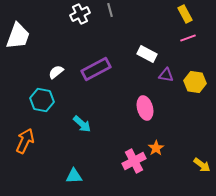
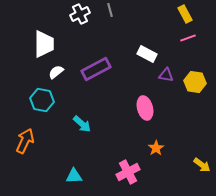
white trapezoid: moved 26 px right, 8 px down; rotated 20 degrees counterclockwise
pink cross: moved 6 px left, 11 px down
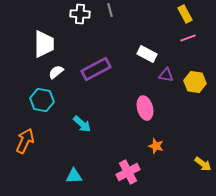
white cross: rotated 30 degrees clockwise
orange star: moved 2 px up; rotated 21 degrees counterclockwise
yellow arrow: moved 1 px right, 1 px up
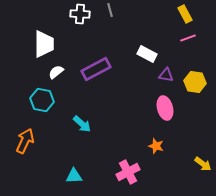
pink ellipse: moved 20 px right
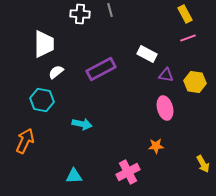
purple rectangle: moved 5 px right
cyan arrow: rotated 30 degrees counterclockwise
orange star: rotated 21 degrees counterclockwise
yellow arrow: rotated 24 degrees clockwise
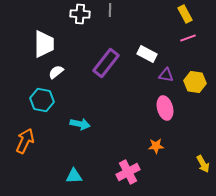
gray line: rotated 16 degrees clockwise
purple rectangle: moved 5 px right, 6 px up; rotated 24 degrees counterclockwise
cyan arrow: moved 2 px left
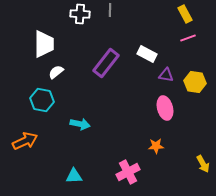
orange arrow: rotated 40 degrees clockwise
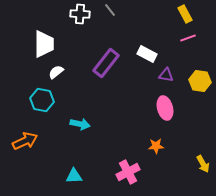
gray line: rotated 40 degrees counterclockwise
yellow hexagon: moved 5 px right, 1 px up
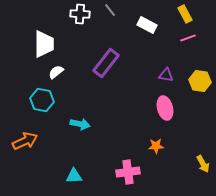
white rectangle: moved 29 px up
pink cross: rotated 20 degrees clockwise
